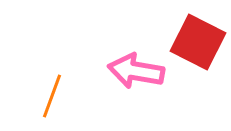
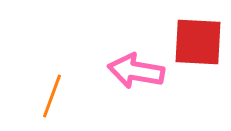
red square: rotated 24 degrees counterclockwise
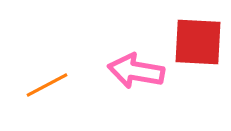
orange line: moved 5 px left, 11 px up; rotated 42 degrees clockwise
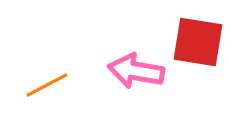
red square: rotated 6 degrees clockwise
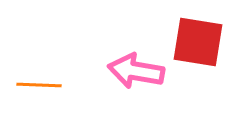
orange line: moved 8 px left; rotated 30 degrees clockwise
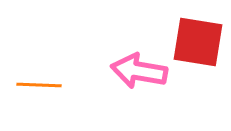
pink arrow: moved 3 px right
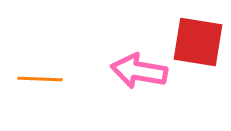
orange line: moved 1 px right, 6 px up
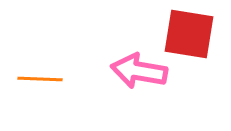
red square: moved 9 px left, 8 px up
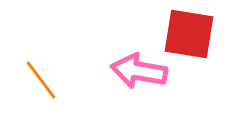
orange line: moved 1 px right, 1 px down; rotated 51 degrees clockwise
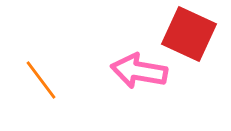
red square: rotated 16 degrees clockwise
